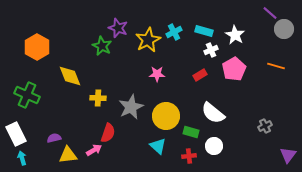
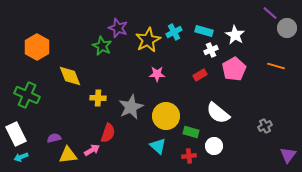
gray circle: moved 3 px right, 1 px up
white semicircle: moved 5 px right
pink arrow: moved 2 px left
cyan arrow: moved 1 px left, 1 px up; rotated 96 degrees counterclockwise
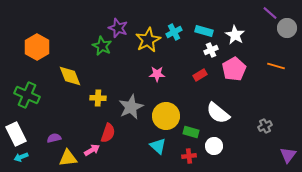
yellow triangle: moved 3 px down
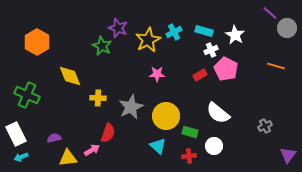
orange hexagon: moved 5 px up
pink pentagon: moved 8 px left; rotated 15 degrees counterclockwise
green rectangle: moved 1 px left
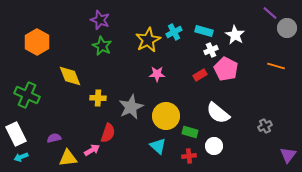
purple star: moved 18 px left, 8 px up
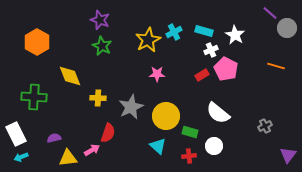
red rectangle: moved 2 px right
green cross: moved 7 px right, 2 px down; rotated 20 degrees counterclockwise
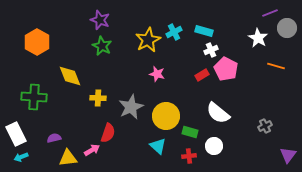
purple line: rotated 63 degrees counterclockwise
white star: moved 23 px right, 3 px down
pink star: rotated 14 degrees clockwise
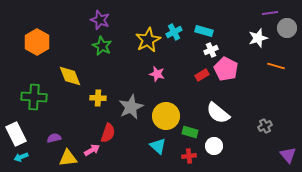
purple line: rotated 14 degrees clockwise
white star: rotated 24 degrees clockwise
purple triangle: rotated 18 degrees counterclockwise
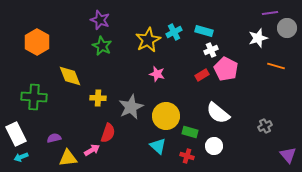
red cross: moved 2 px left; rotated 24 degrees clockwise
